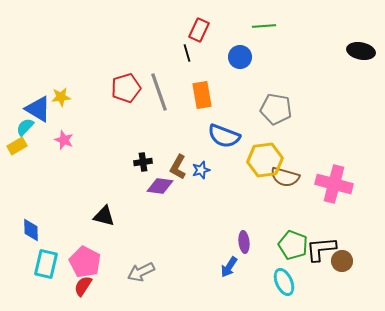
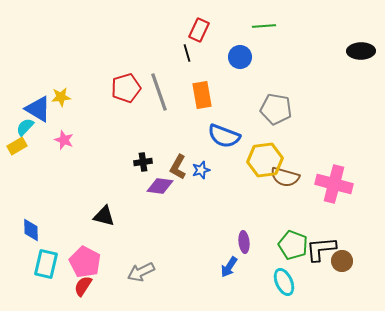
black ellipse: rotated 12 degrees counterclockwise
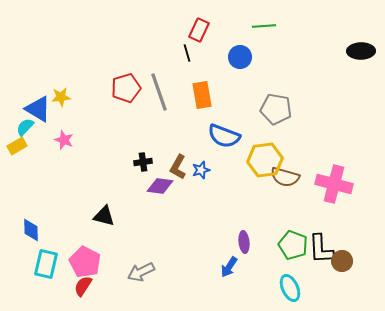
black L-shape: rotated 88 degrees counterclockwise
cyan ellipse: moved 6 px right, 6 px down
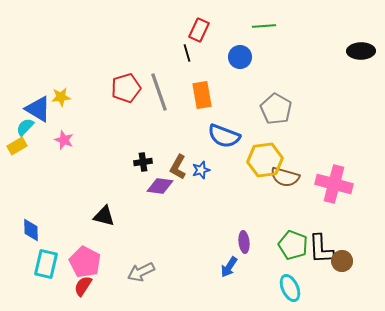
gray pentagon: rotated 20 degrees clockwise
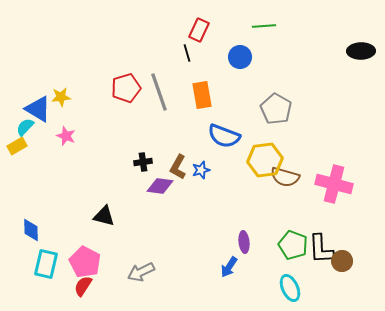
pink star: moved 2 px right, 4 px up
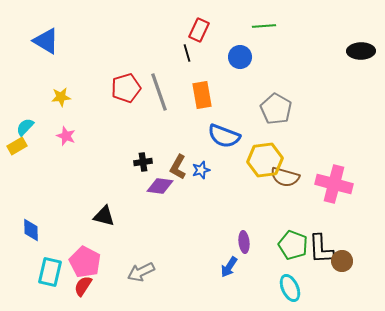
blue triangle: moved 8 px right, 68 px up
cyan rectangle: moved 4 px right, 8 px down
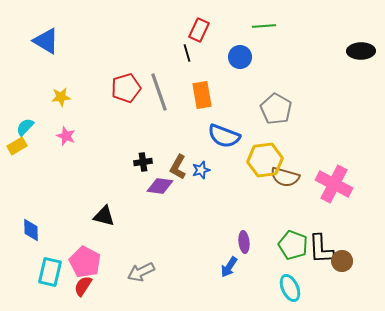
pink cross: rotated 12 degrees clockwise
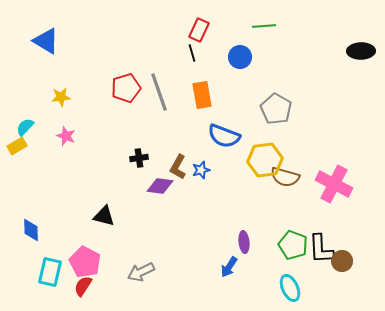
black line: moved 5 px right
black cross: moved 4 px left, 4 px up
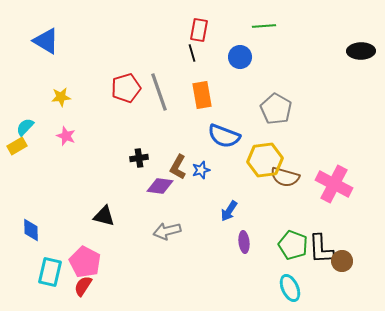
red rectangle: rotated 15 degrees counterclockwise
blue arrow: moved 56 px up
gray arrow: moved 26 px right, 41 px up; rotated 12 degrees clockwise
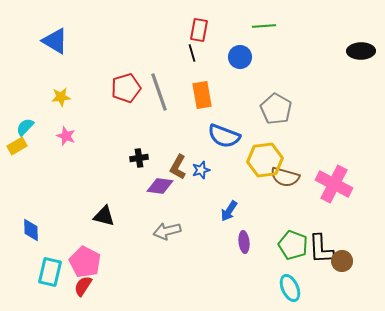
blue triangle: moved 9 px right
